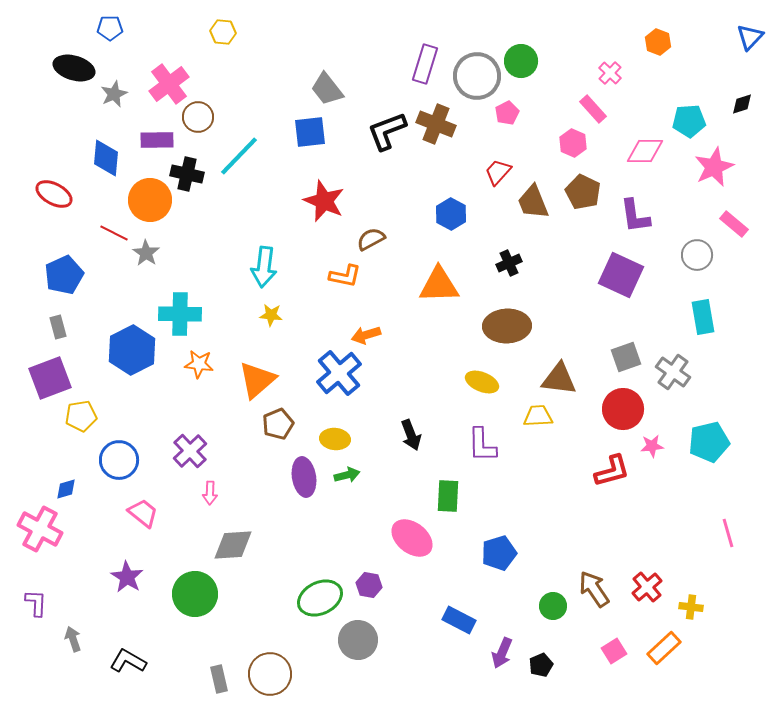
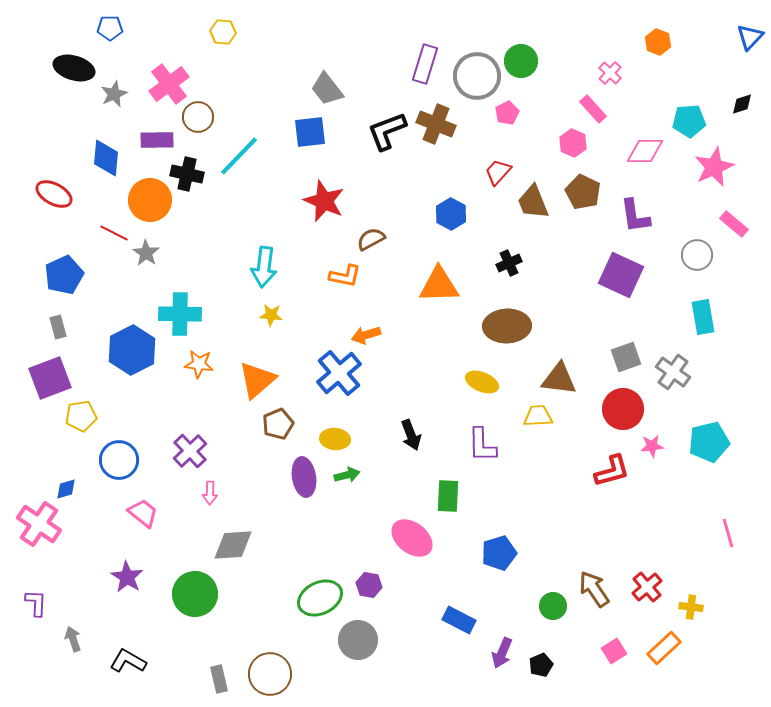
pink cross at (40, 529): moved 1 px left, 5 px up; rotated 6 degrees clockwise
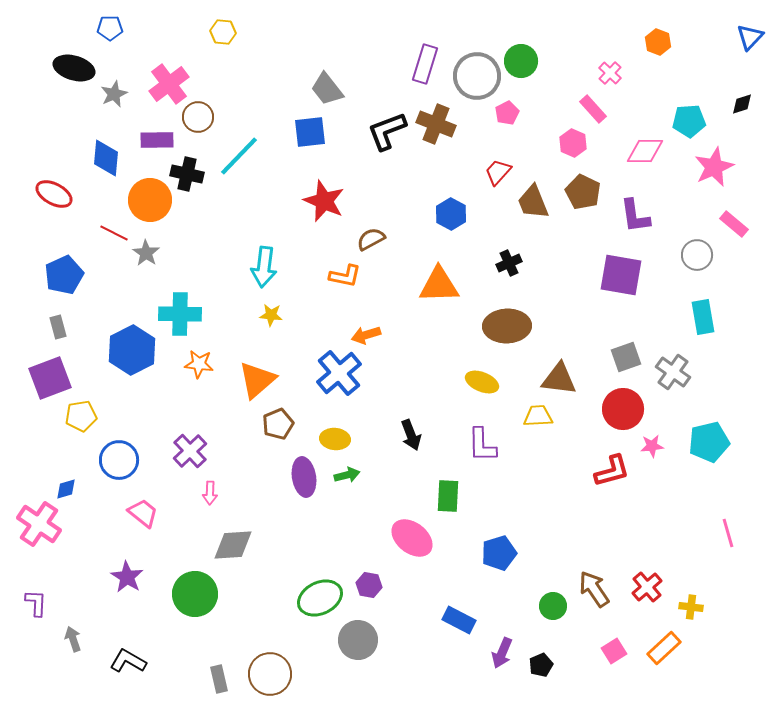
purple square at (621, 275): rotated 15 degrees counterclockwise
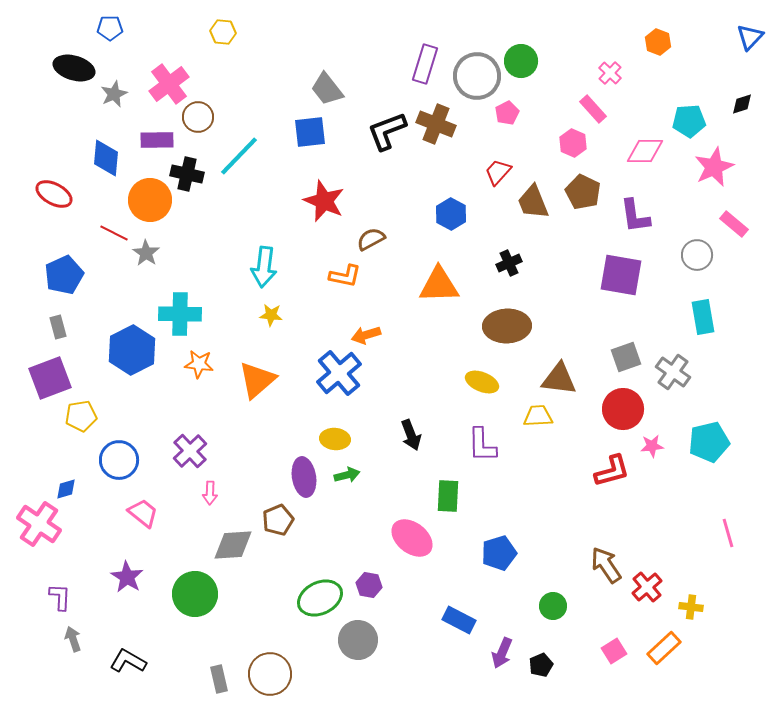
brown pentagon at (278, 424): moved 96 px down
brown arrow at (594, 589): moved 12 px right, 24 px up
purple L-shape at (36, 603): moved 24 px right, 6 px up
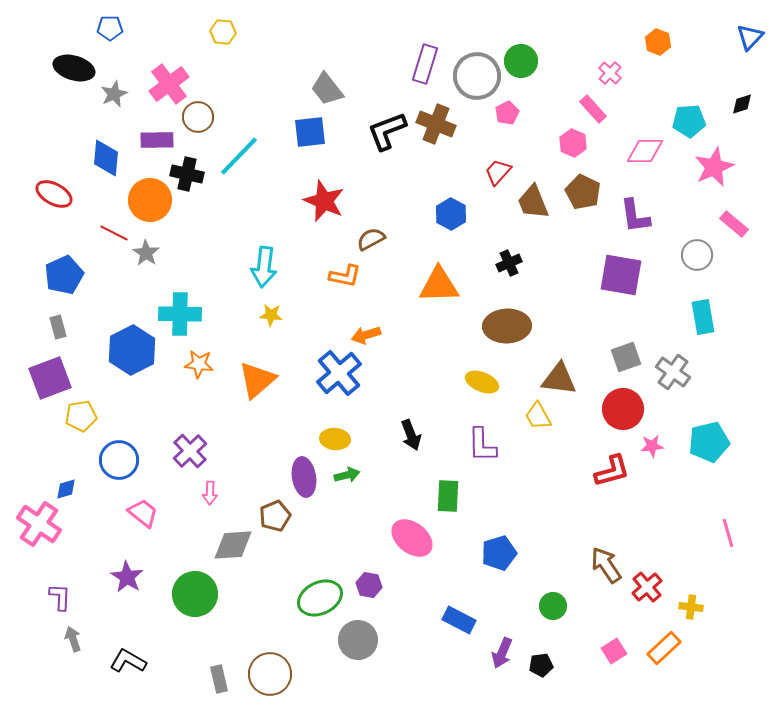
yellow trapezoid at (538, 416): rotated 116 degrees counterclockwise
brown pentagon at (278, 520): moved 3 px left, 4 px up
black pentagon at (541, 665): rotated 15 degrees clockwise
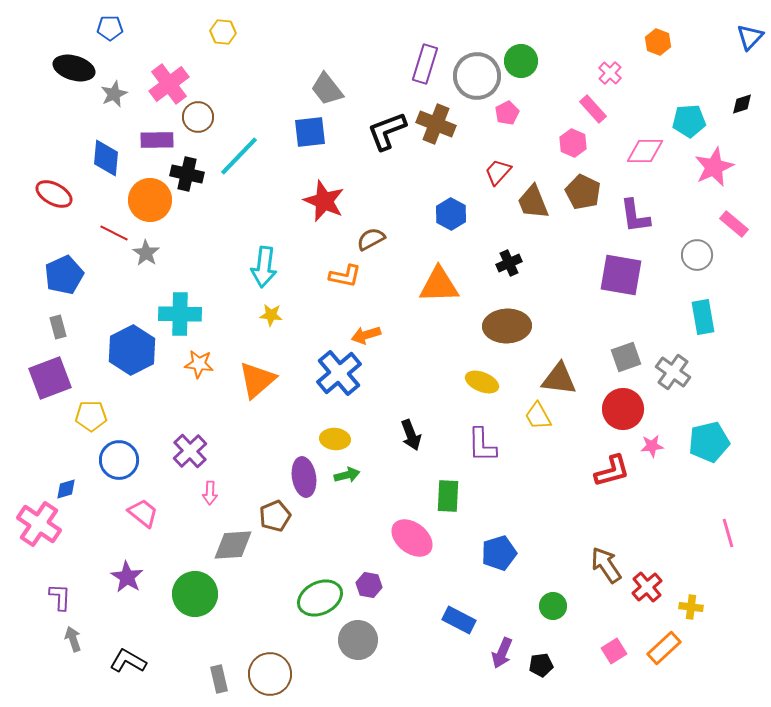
yellow pentagon at (81, 416): moved 10 px right; rotated 8 degrees clockwise
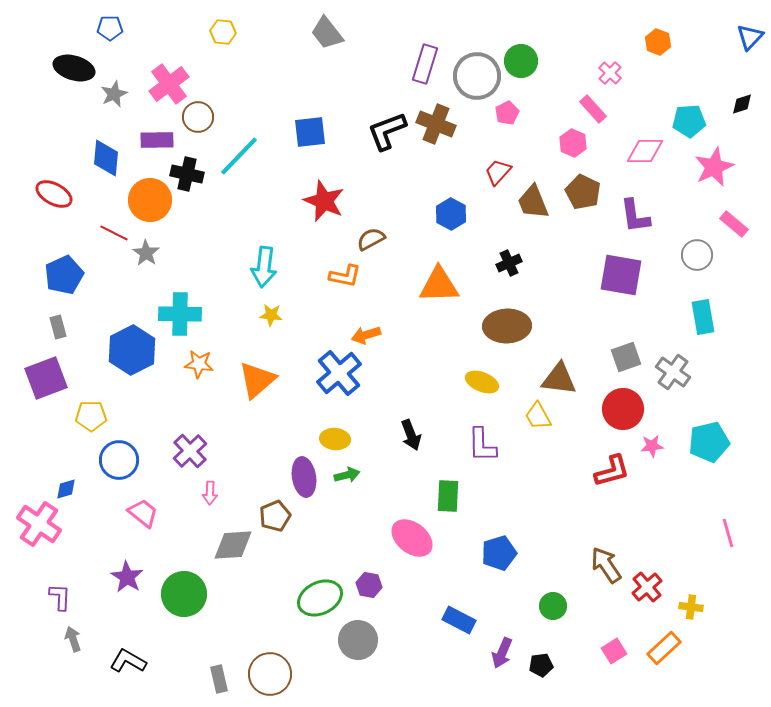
gray trapezoid at (327, 89): moved 56 px up
purple square at (50, 378): moved 4 px left
green circle at (195, 594): moved 11 px left
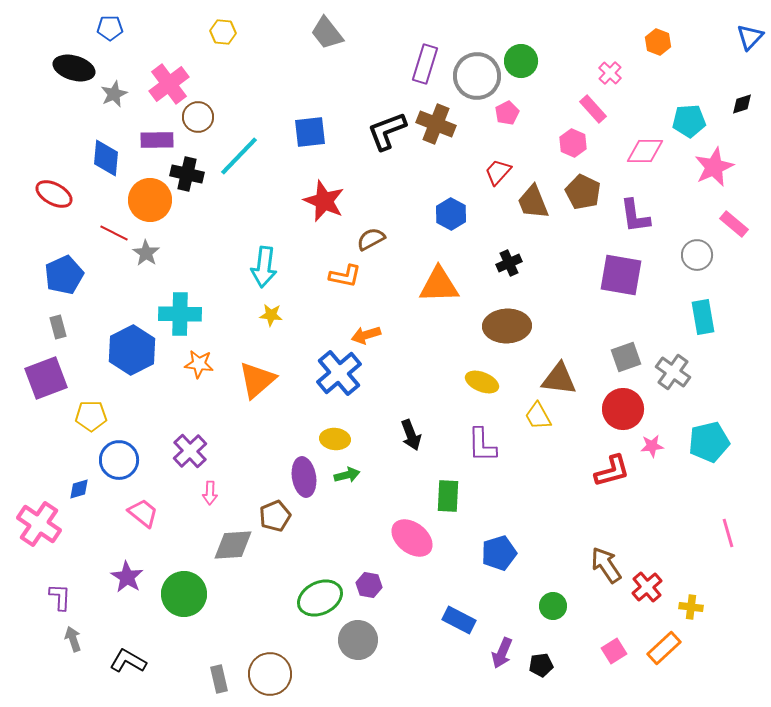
blue diamond at (66, 489): moved 13 px right
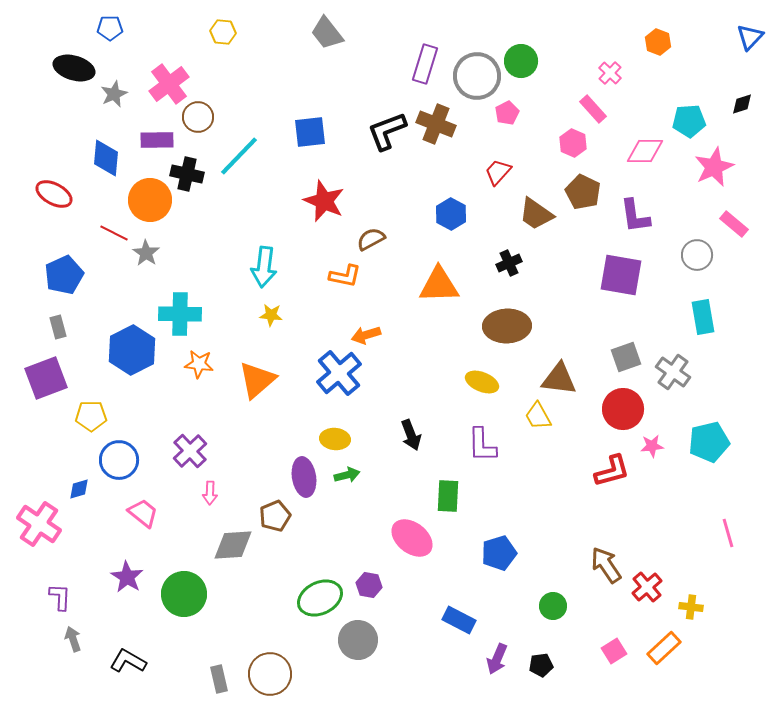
brown trapezoid at (533, 202): moved 3 px right, 12 px down; rotated 33 degrees counterclockwise
purple arrow at (502, 653): moved 5 px left, 6 px down
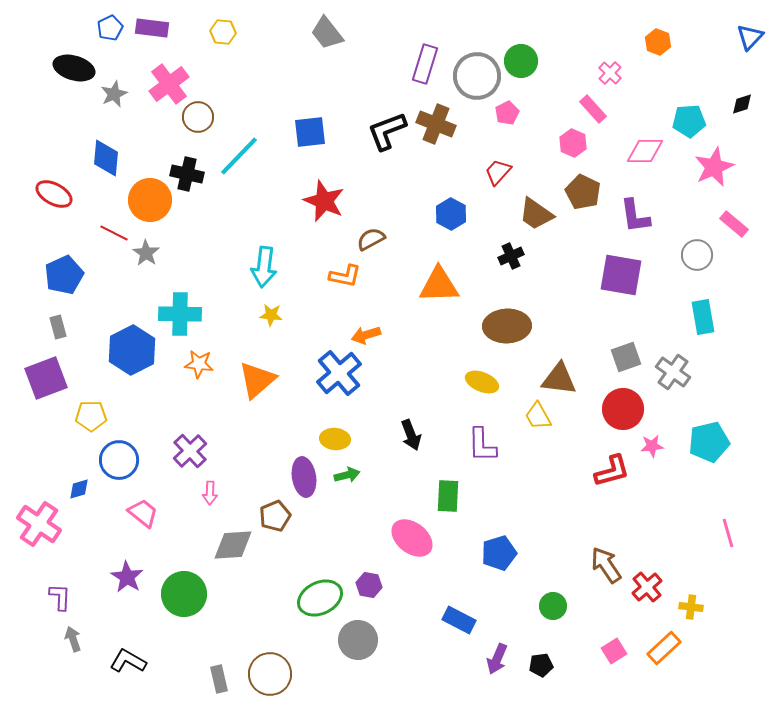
blue pentagon at (110, 28): rotated 25 degrees counterclockwise
purple rectangle at (157, 140): moved 5 px left, 112 px up; rotated 8 degrees clockwise
black cross at (509, 263): moved 2 px right, 7 px up
